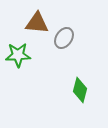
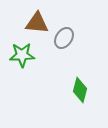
green star: moved 4 px right
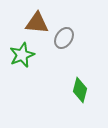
green star: rotated 20 degrees counterclockwise
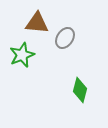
gray ellipse: moved 1 px right
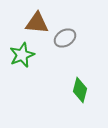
gray ellipse: rotated 25 degrees clockwise
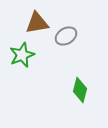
brown triangle: rotated 15 degrees counterclockwise
gray ellipse: moved 1 px right, 2 px up
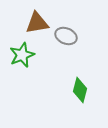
gray ellipse: rotated 55 degrees clockwise
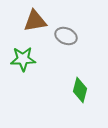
brown triangle: moved 2 px left, 2 px up
green star: moved 1 px right, 4 px down; rotated 20 degrees clockwise
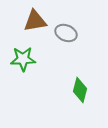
gray ellipse: moved 3 px up
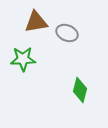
brown triangle: moved 1 px right, 1 px down
gray ellipse: moved 1 px right
